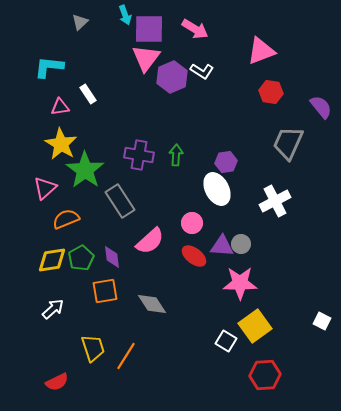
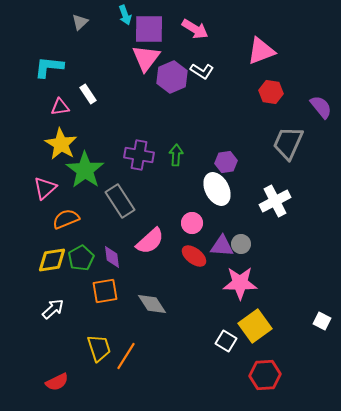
yellow trapezoid at (93, 348): moved 6 px right
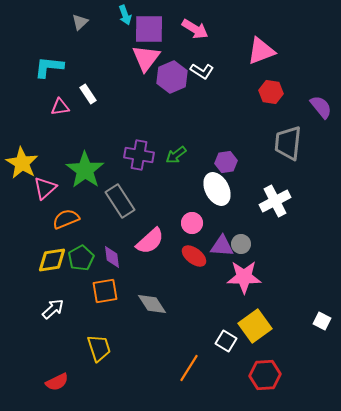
gray trapezoid at (288, 143): rotated 18 degrees counterclockwise
yellow star at (61, 144): moved 39 px left, 19 px down
green arrow at (176, 155): rotated 130 degrees counterclockwise
pink star at (240, 283): moved 4 px right, 6 px up
orange line at (126, 356): moved 63 px right, 12 px down
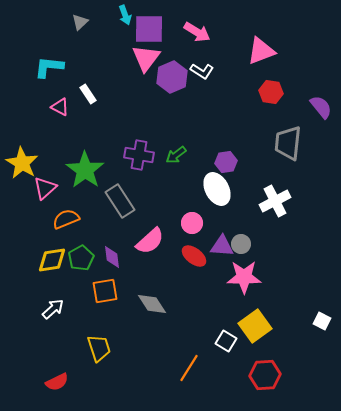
pink arrow at (195, 29): moved 2 px right, 3 px down
pink triangle at (60, 107): rotated 36 degrees clockwise
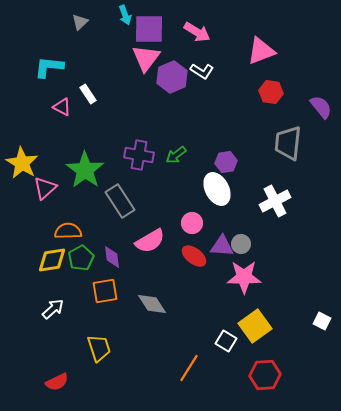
pink triangle at (60, 107): moved 2 px right
orange semicircle at (66, 219): moved 2 px right, 12 px down; rotated 20 degrees clockwise
pink semicircle at (150, 241): rotated 12 degrees clockwise
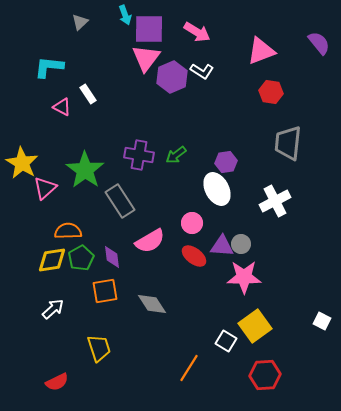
purple semicircle at (321, 107): moved 2 px left, 64 px up
